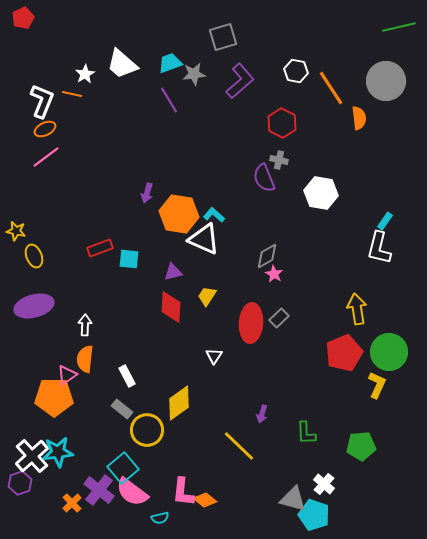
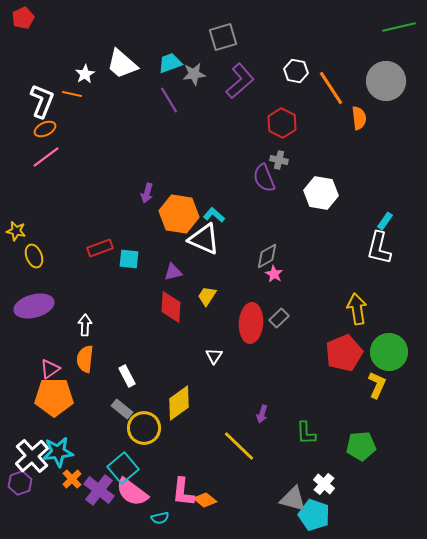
pink triangle at (67, 375): moved 17 px left, 6 px up
yellow circle at (147, 430): moved 3 px left, 2 px up
orange cross at (72, 503): moved 24 px up
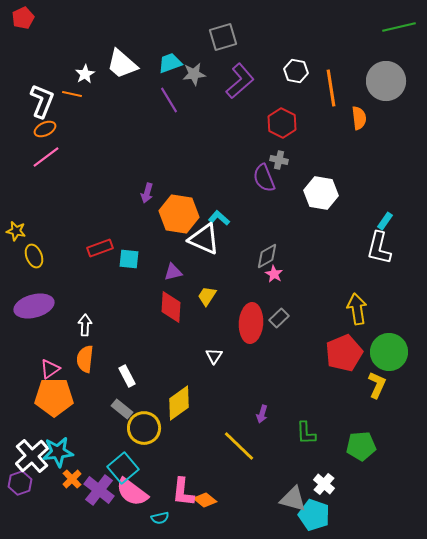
orange line at (331, 88): rotated 24 degrees clockwise
cyan L-shape at (214, 215): moved 5 px right, 3 px down
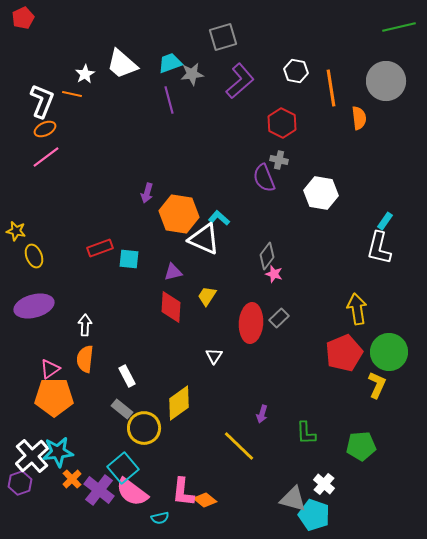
gray star at (194, 74): moved 2 px left
purple line at (169, 100): rotated 16 degrees clockwise
gray diamond at (267, 256): rotated 24 degrees counterclockwise
pink star at (274, 274): rotated 12 degrees counterclockwise
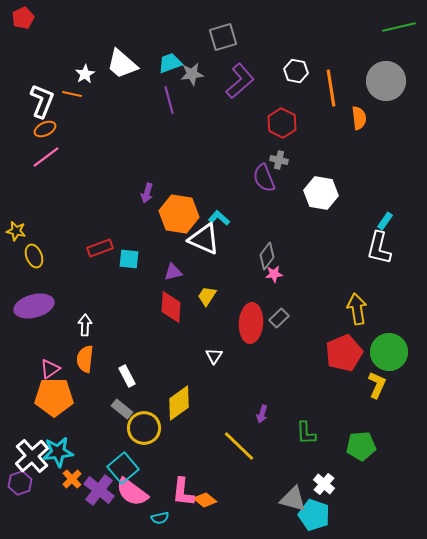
pink star at (274, 274): rotated 24 degrees counterclockwise
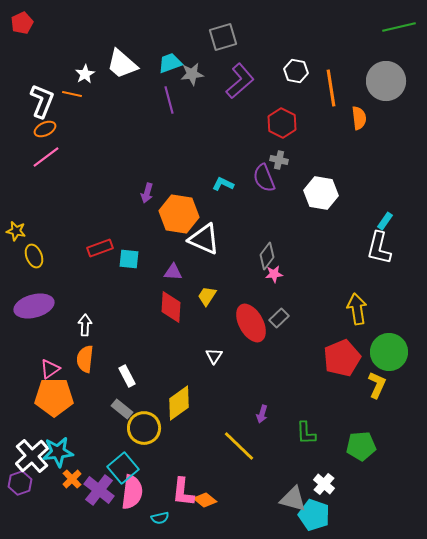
red pentagon at (23, 18): moved 1 px left, 5 px down
cyan L-shape at (219, 218): moved 4 px right, 34 px up; rotated 15 degrees counterclockwise
purple triangle at (173, 272): rotated 18 degrees clockwise
red ellipse at (251, 323): rotated 33 degrees counterclockwise
red pentagon at (344, 353): moved 2 px left, 5 px down
pink semicircle at (132, 492): rotated 120 degrees counterclockwise
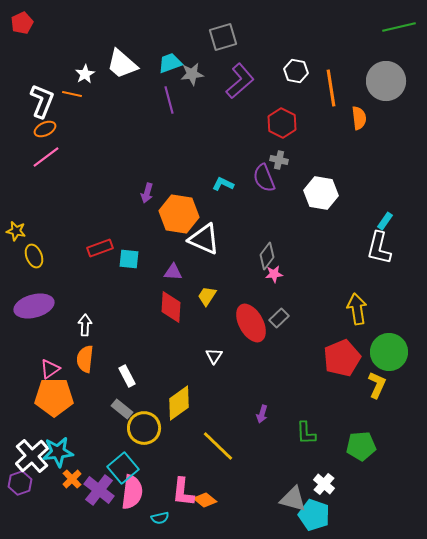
yellow line at (239, 446): moved 21 px left
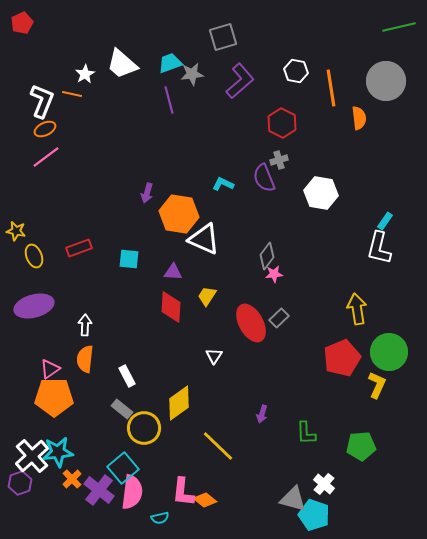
gray cross at (279, 160): rotated 30 degrees counterclockwise
red rectangle at (100, 248): moved 21 px left
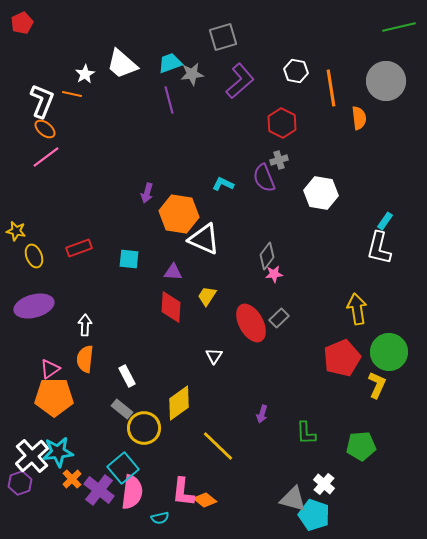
orange ellipse at (45, 129): rotated 65 degrees clockwise
